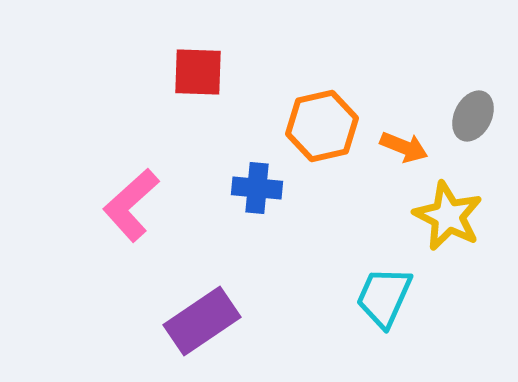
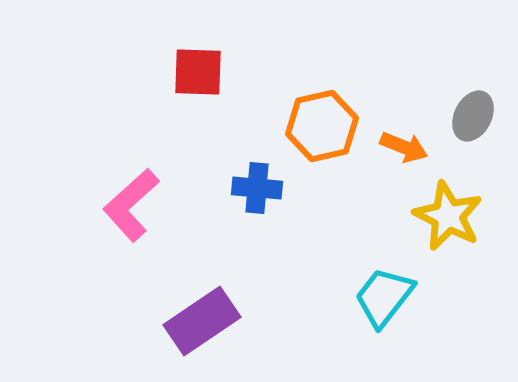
cyan trapezoid: rotated 14 degrees clockwise
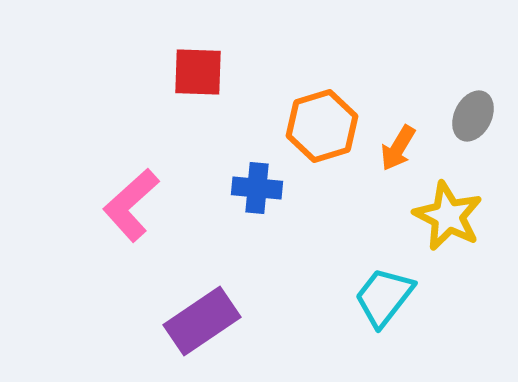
orange hexagon: rotated 4 degrees counterclockwise
orange arrow: moved 6 px left, 1 px down; rotated 99 degrees clockwise
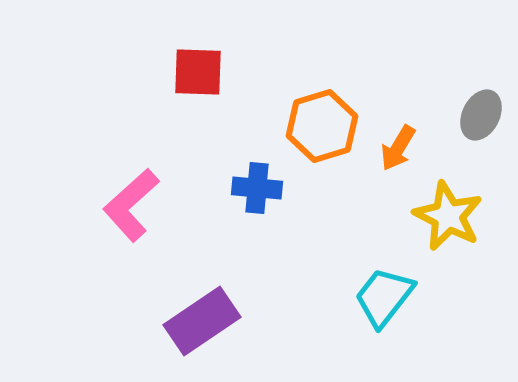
gray ellipse: moved 8 px right, 1 px up
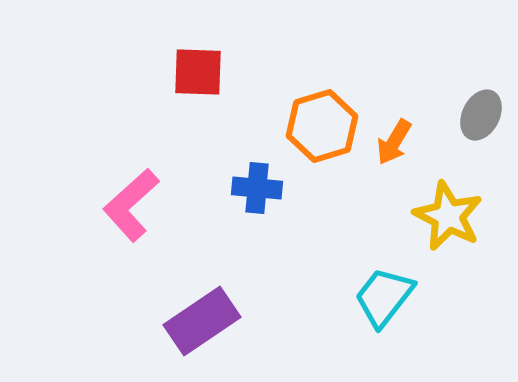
orange arrow: moved 4 px left, 6 px up
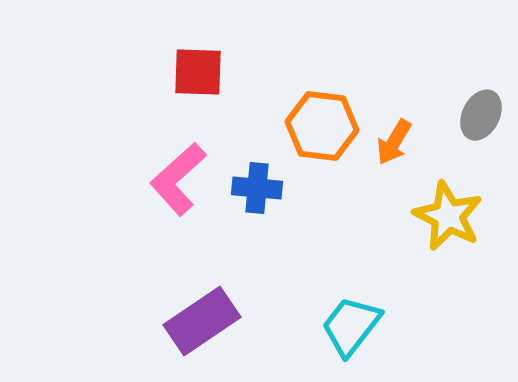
orange hexagon: rotated 24 degrees clockwise
pink L-shape: moved 47 px right, 26 px up
cyan trapezoid: moved 33 px left, 29 px down
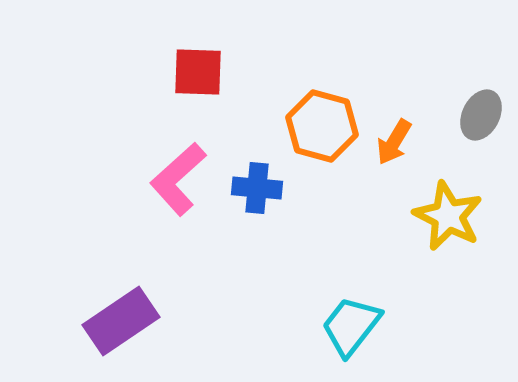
orange hexagon: rotated 8 degrees clockwise
purple rectangle: moved 81 px left
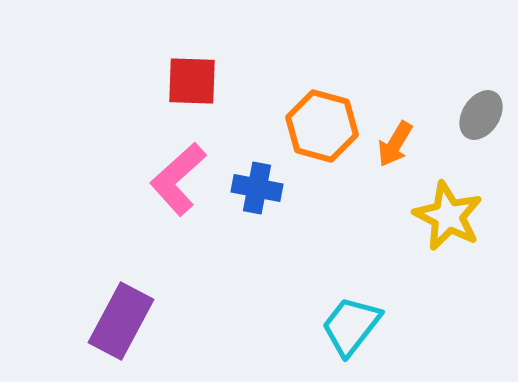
red square: moved 6 px left, 9 px down
gray ellipse: rotated 6 degrees clockwise
orange arrow: moved 1 px right, 2 px down
blue cross: rotated 6 degrees clockwise
purple rectangle: rotated 28 degrees counterclockwise
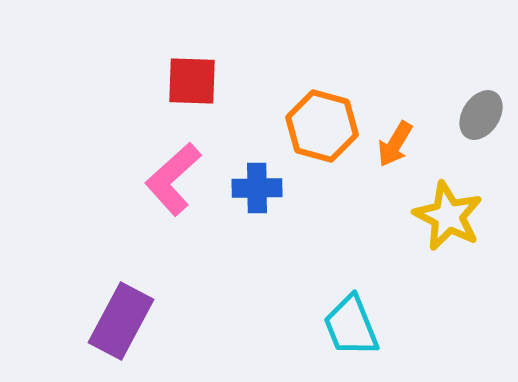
pink L-shape: moved 5 px left
blue cross: rotated 12 degrees counterclockwise
cyan trapezoid: rotated 60 degrees counterclockwise
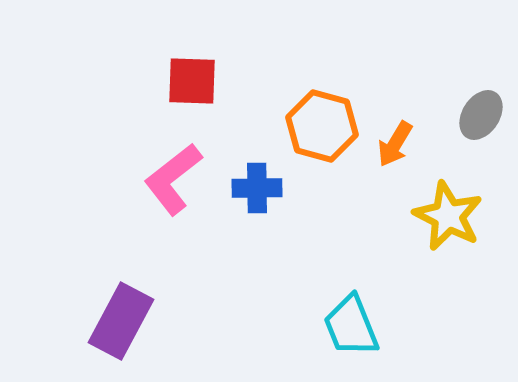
pink L-shape: rotated 4 degrees clockwise
